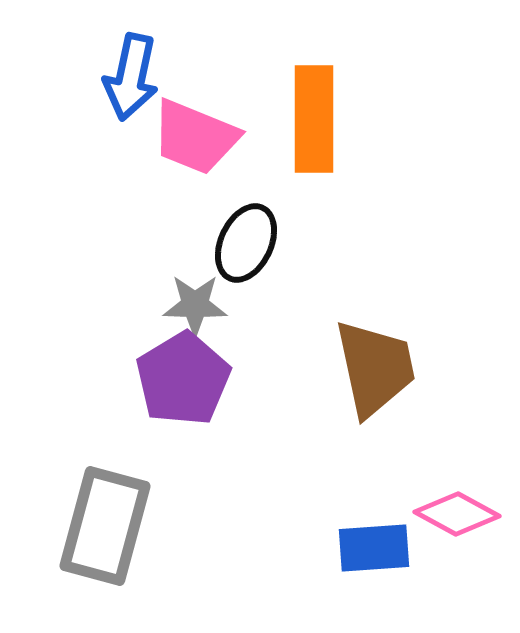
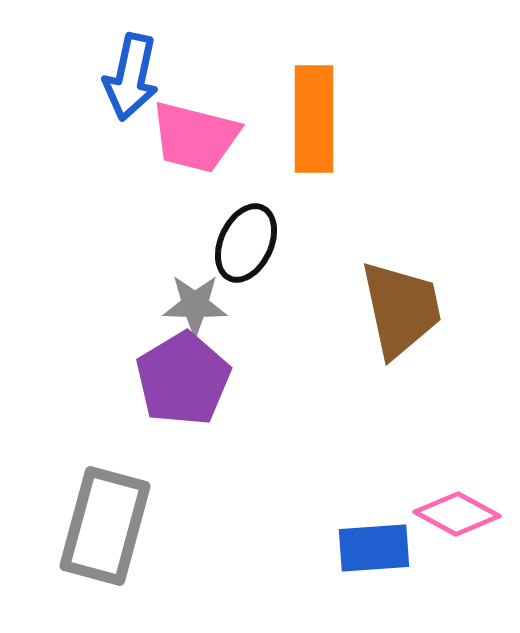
pink trapezoid: rotated 8 degrees counterclockwise
brown trapezoid: moved 26 px right, 59 px up
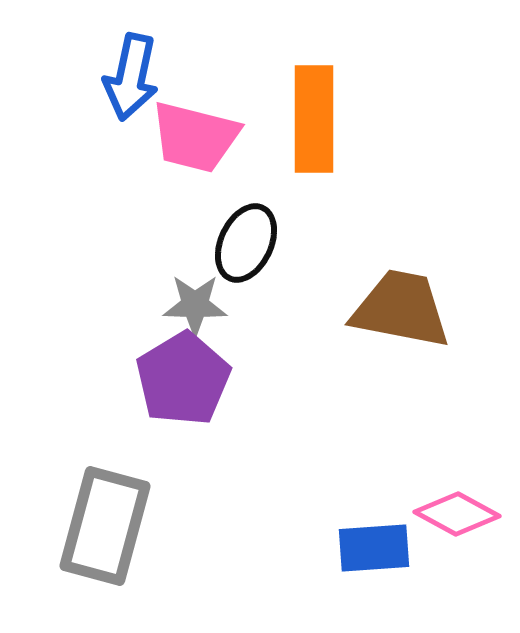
brown trapezoid: rotated 67 degrees counterclockwise
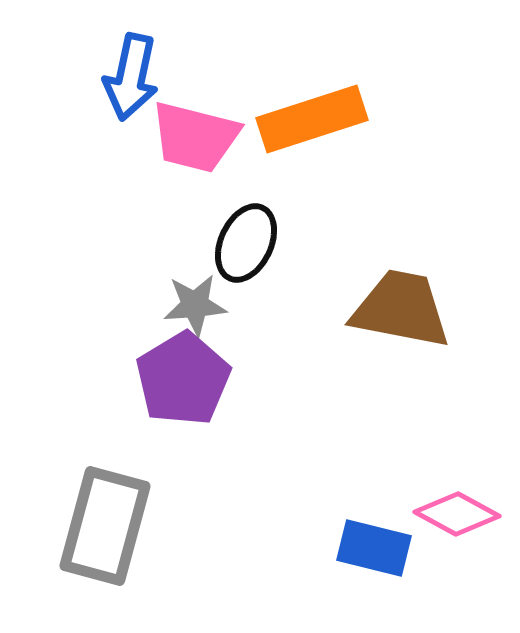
orange rectangle: moved 2 px left; rotated 72 degrees clockwise
gray star: rotated 6 degrees counterclockwise
blue rectangle: rotated 18 degrees clockwise
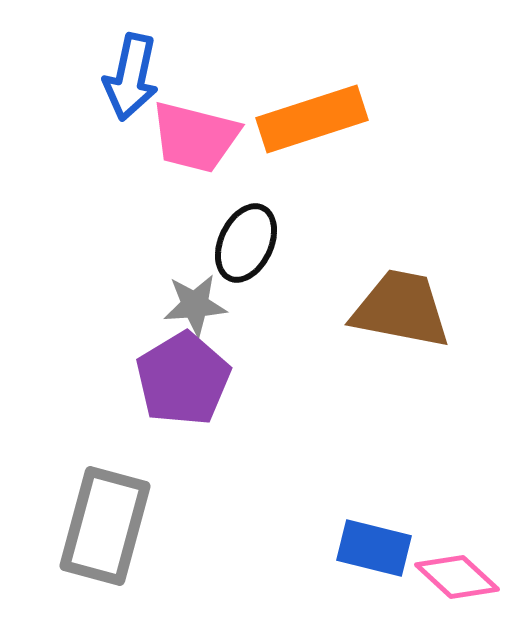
pink diamond: moved 63 px down; rotated 14 degrees clockwise
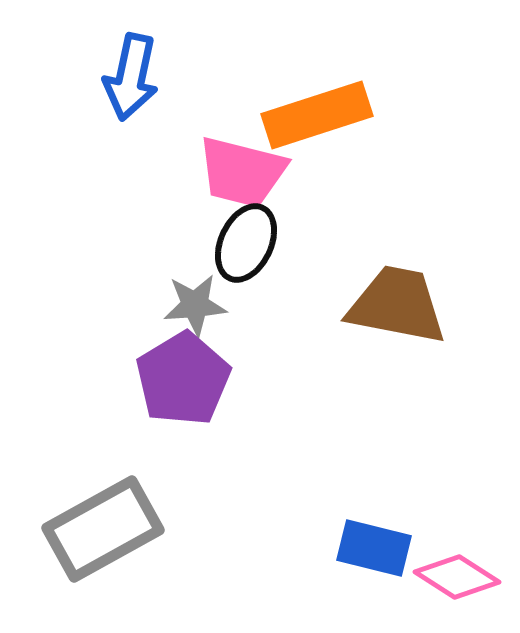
orange rectangle: moved 5 px right, 4 px up
pink trapezoid: moved 47 px right, 35 px down
brown trapezoid: moved 4 px left, 4 px up
gray rectangle: moved 2 px left, 3 px down; rotated 46 degrees clockwise
pink diamond: rotated 10 degrees counterclockwise
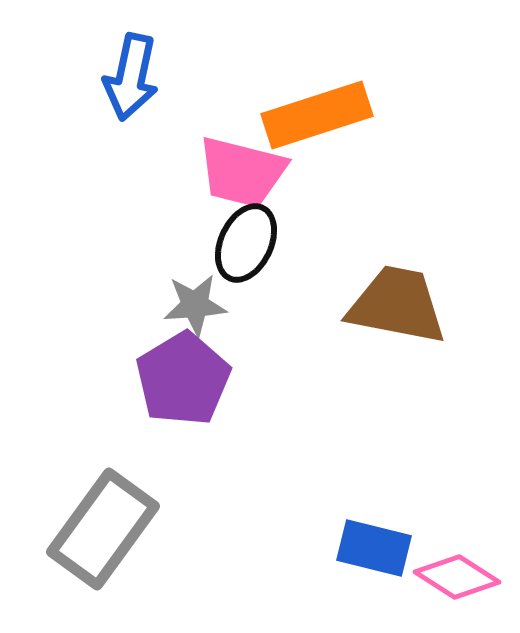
gray rectangle: rotated 25 degrees counterclockwise
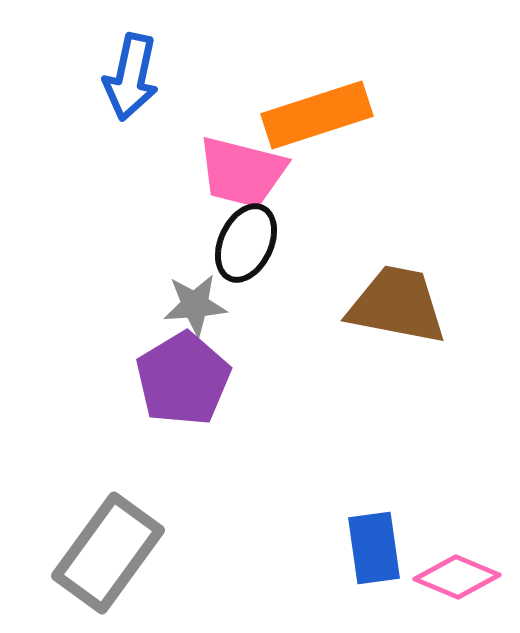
gray rectangle: moved 5 px right, 24 px down
blue rectangle: rotated 68 degrees clockwise
pink diamond: rotated 10 degrees counterclockwise
